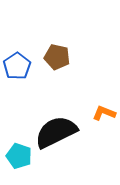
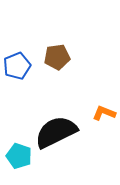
brown pentagon: rotated 20 degrees counterclockwise
blue pentagon: rotated 12 degrees clockwise
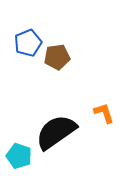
blue pentagon: moved 11 px right, 23 px up
orange L-shape: rotated 50 degrees clockwise
black semicircle: rotated 9 degrees counterclockwise
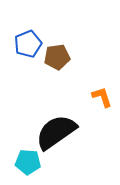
blue pentagon: moved 1 px down
orange L-shape: moved 2 px left, 16 px up
cyan pentagon: moved 9 px right, 6 px down; rotated 15 degrees counterclockwise
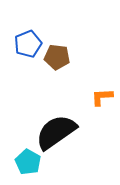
brown pentagon: rotated 15 degrees clockwise
orange L-shape: rotated 75 degrees counterclockwise
cyan pentagon: rotated 25 degrees clockwise
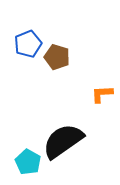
brown pentagon: rotated 10 degrees clockwise
orange L-shape: moved 3 px up
black semicircle: moved 7 px right, 9 px down
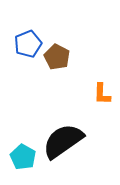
brown pentagon: rotated 10 degrees clockwise
orange L-shape: rotated 85 degrees counterclockwise
cyan pentagon: moved 5 px left, 5 px up
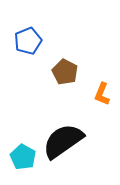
blue pentagon: moved 3 px up
brown pentagon: moved 8 px right, 15 px down
orange L-shape: rotated 20 degrees clockwise
